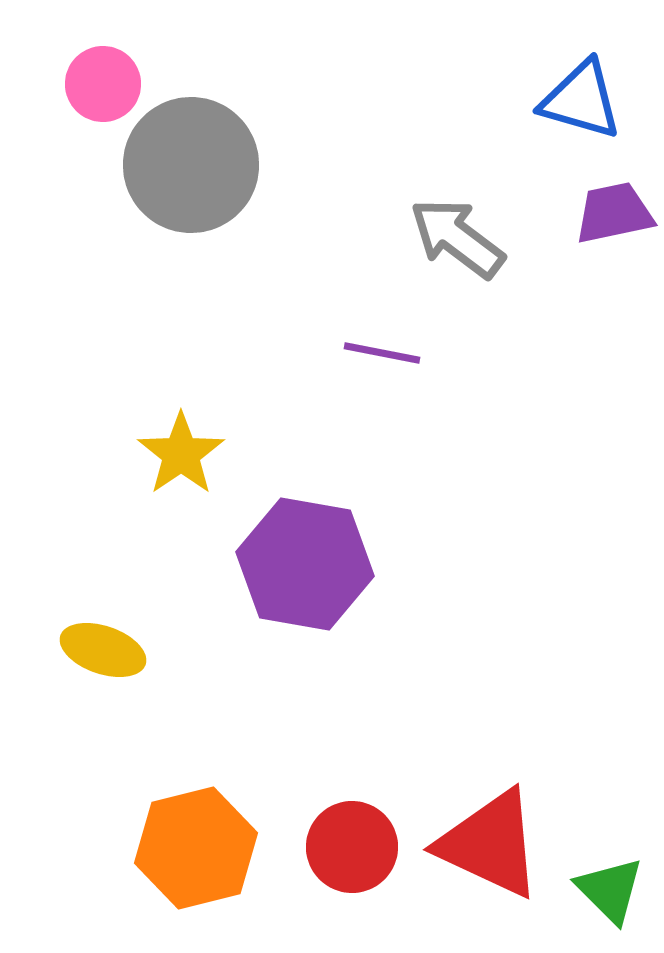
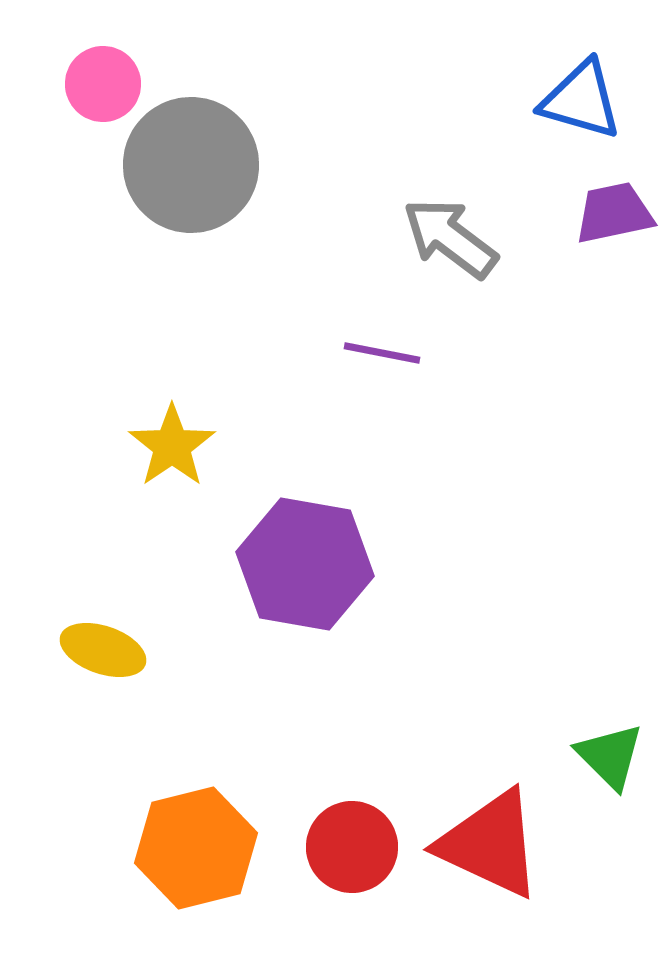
gray arrow: moved 7 px left
yellow star: moved 9 px left, 8 px up
green triangle: moved 134 px up
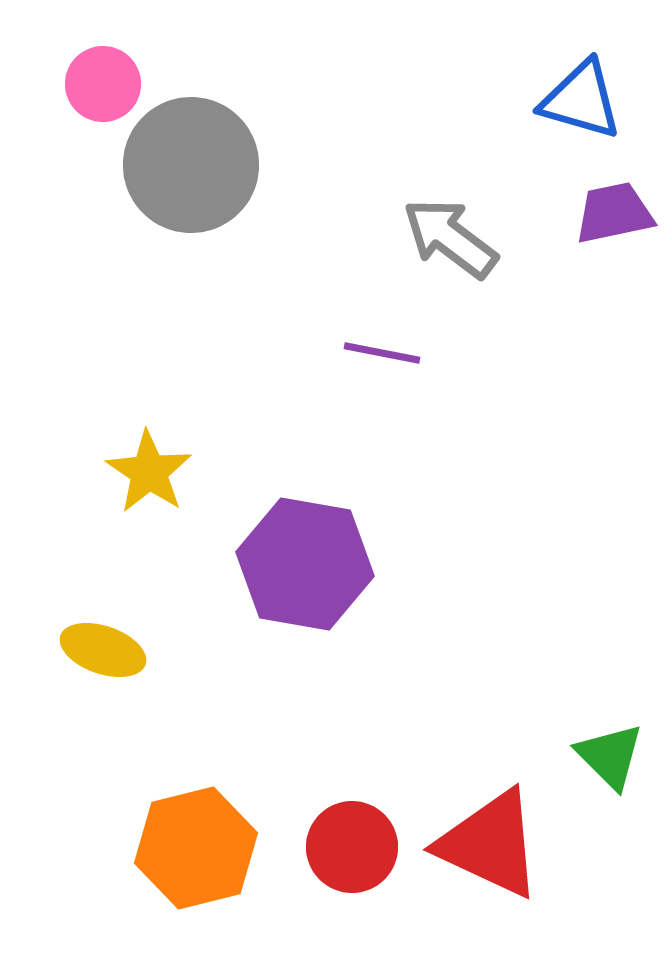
yellow star: moved 23 px left, 26 px down; rotated 4 degrees counterclockwise
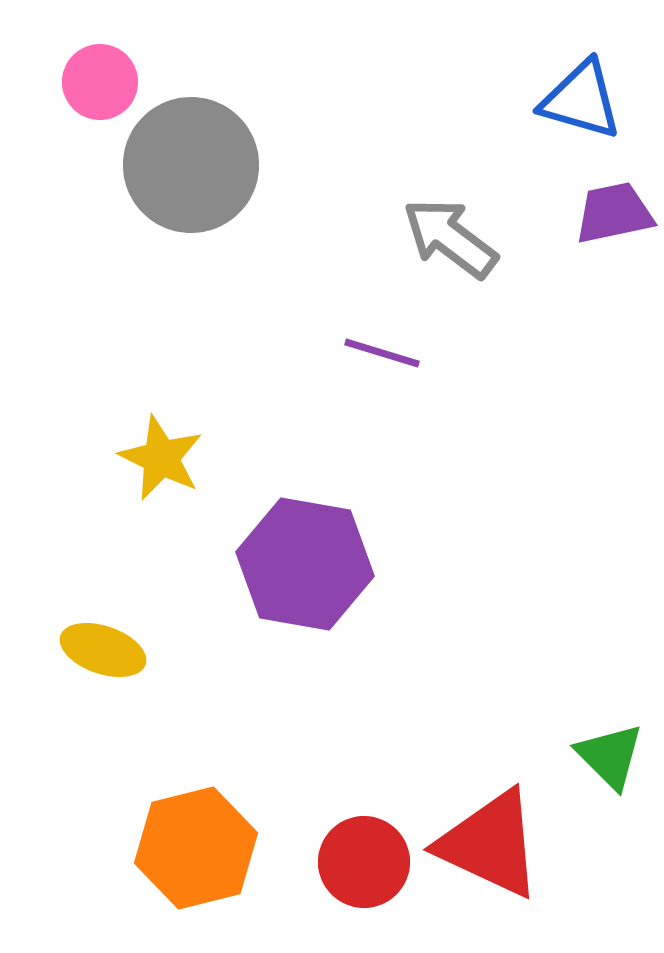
pink circle: moved 3 px left, 2 px up
purple line: rotated 6 degrees clockwise
yellow star: moved 12 px right, 14 px up; rotated 8 degrees counterclockwise
red circle: moved 12 px right, 15 px down
